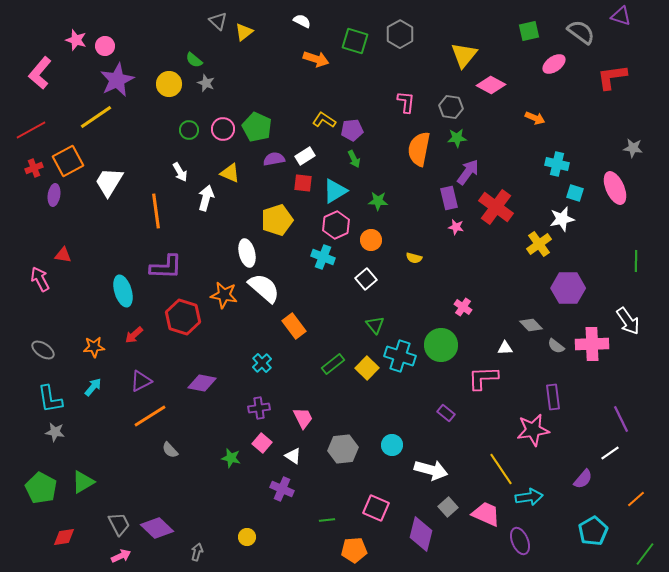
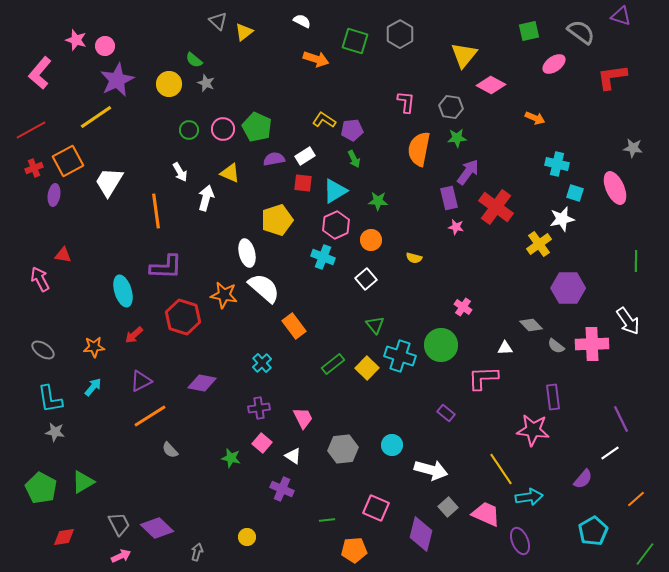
pink star at (533, 430): rotated 16 degrees clockwise
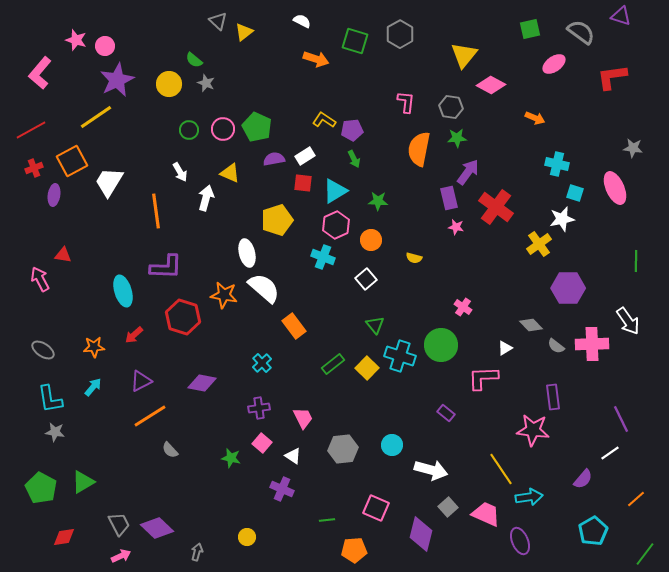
green square at (529, 31): moved 1 px right, 2 px up
orange square at (68, 161): moved 4 px right
white triangle at (505, 348): rotated 28 degrees counterclockwise
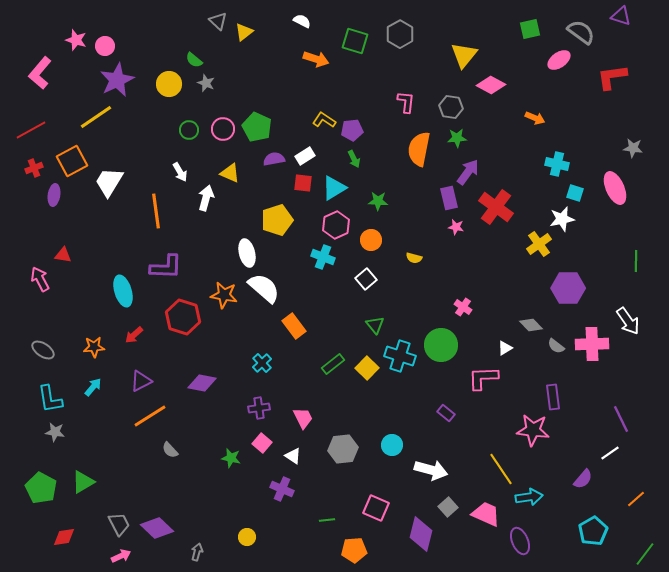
pink ellipse at (554, 64): moved 5 px right, 4 px up
cyan triangle at (335, 191): moved 1 px left, 3 px up
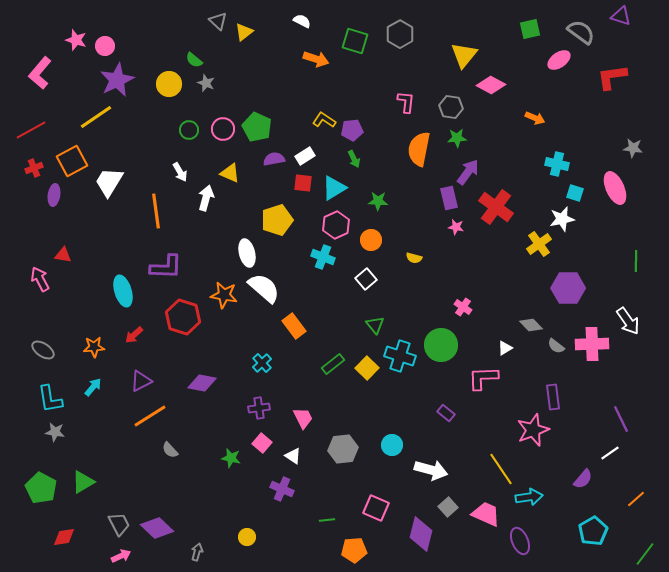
pink star at (533, 430): rotated 28 degrees counterclockwise
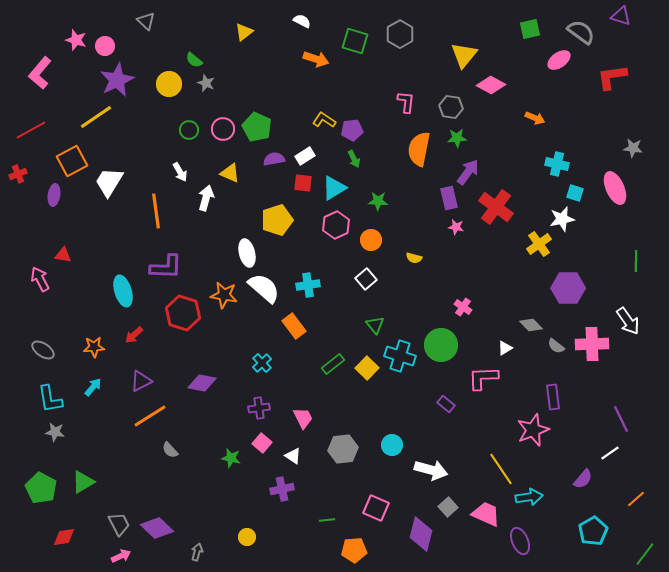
gray triangle at (218, 21): moved 72 px left
red cross at (34, 168): moved 16 px left, 6 px down
cyan cross at (323, 257): moved 15 px left, 28 px down; rotated 30 degrees counterclockwise
red hexagon at (183, 317): moved 4 px up
purple rectangle at (446, 413): moved 9 px up
purple cross at (282, 489): rotated 35 degrees counterclockwise
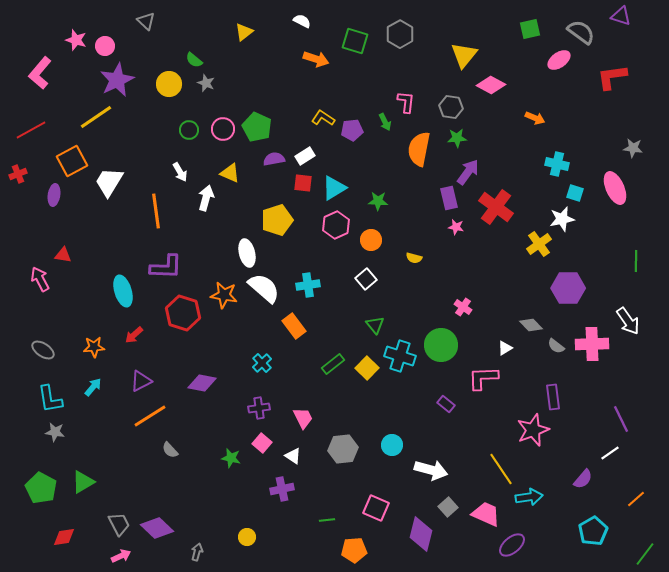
yellow L-shape at (324, 120): moved 1 px left, 2 px up
green arrow at (354, 159): moved 31 px right, 37 px up
purple ellipse at (520, 541): moved 8 px left, 4 px down; rotated 72 degrees clockwise
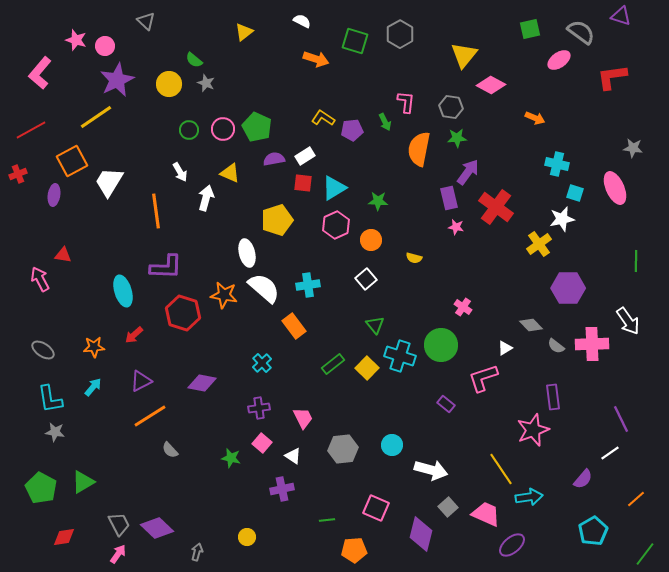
pink L-shape at (483, 378): rotated 16 degrees counterclockwise
pink arrow at (121, 556): moved 3 px left, 2 px up; rotated 30 degrees counterclockwise
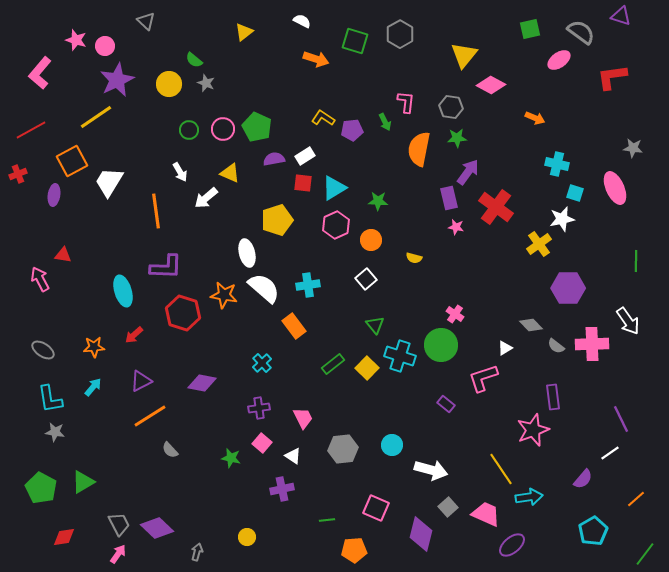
white arrow at (206, 198): rotated 145 degrees counterclockwise
pink cross at (463, 307): moved 8 px left, 7 px down
